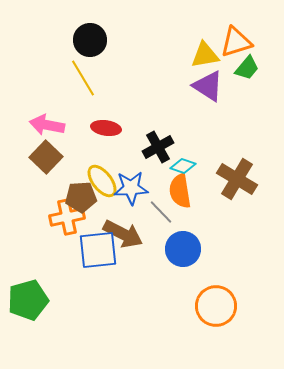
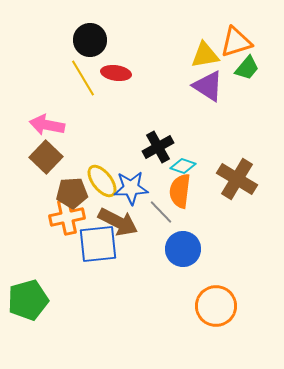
red ellipse: moved 10 px right, 55 px up
orange semicircle: rotated 16 degrees clockwise
brown pentagon: moved 9 px left, 4 px up
brown arrow: moved 5 px left, 12 px up
blue square: moved 6 px up
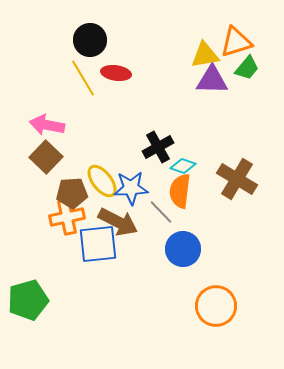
purple triangle: moved 4 px right, 6 px up; rotated 32 degrees counterclockwise
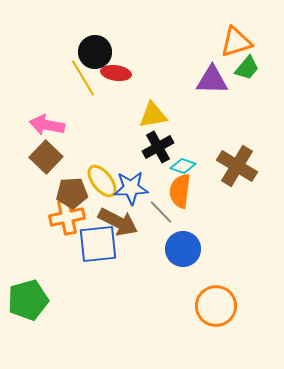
black circle: moved 5 px right, 12 px down
yellow triangle: moved 52 px left, 60 px down
brown cross: moved 13 px up
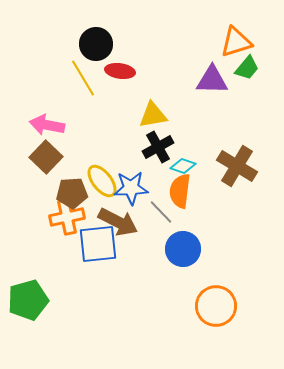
black circle: moved 1 px right, 8 px up
red ellipse: moved 4 px right, 2 px up
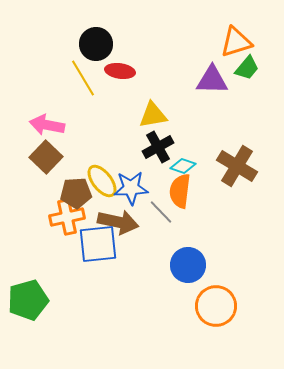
brown pentagon: moved 4 px right
brown arrow: rotated 15 degrees counterclockwise
blue circle: moved 5 px right, 16 px down
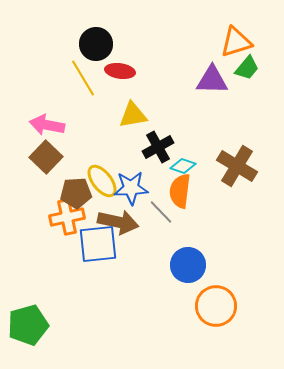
yellow triangle: moved 20 px left
green pentagon: moved 25 px down
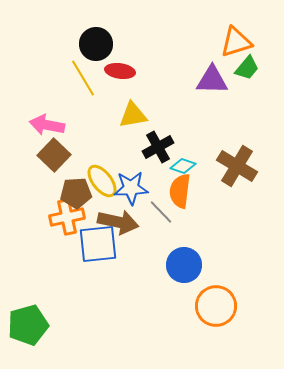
brown square: moved 8 px right, 2 px up
blue circle: moved 4 px left
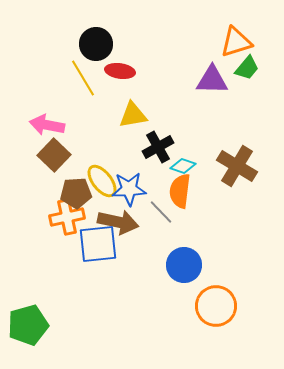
blue star: moved 2 px left, 1 px down
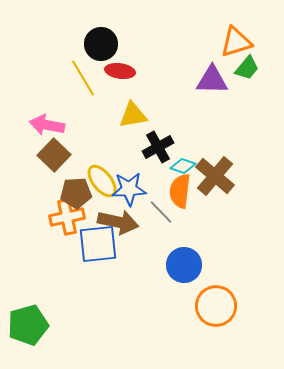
black circle: moved 5 px right
brown cross: moved 22 px left, 10 px down; rotated 9 degrees clockwise
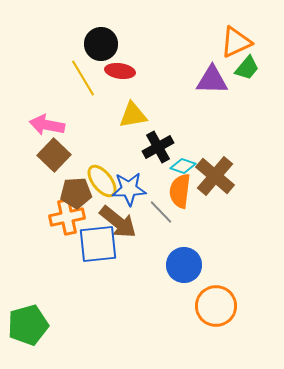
orange triangle: rotated 8 degrees counterclockwise
brown arrow: rotated 27 degrees clockwise
